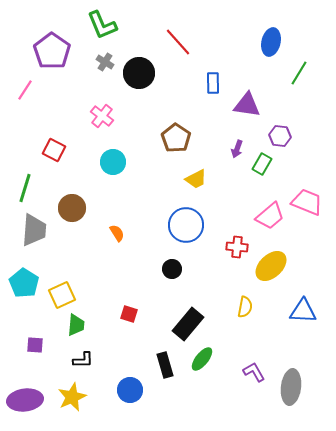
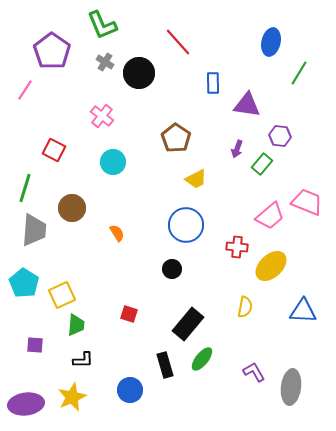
green rectangle at (262, 164): rotated 10 degrees clockwise
purple ellipse at (25, 400): moved 1 px right, 4 px down
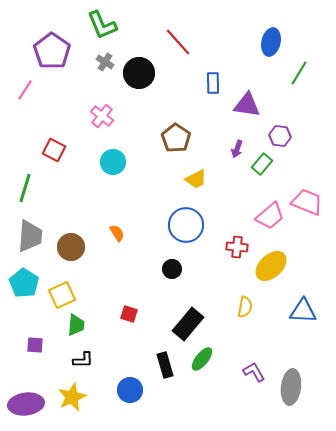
brown circle at (72, 208): moved 1 px left, 39 px down
gray trapezoid at (34, 230): moved 4 px left, 6 px down
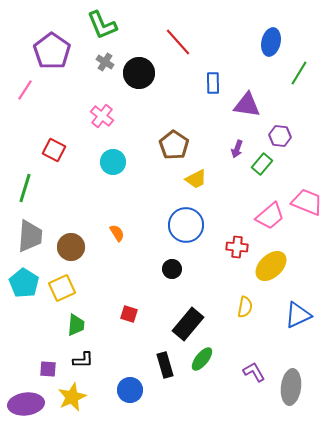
brown pentagon at (176, 138): moved 2 px left, 7 px down
yellow square at (62, 295): moved 7 px up
blue triangle at (303, 311): moved 5 px left, 4 px down; rotated 28 degrees counterclockwise
purple square at (35, 345): moved 13 px right, 24 px down
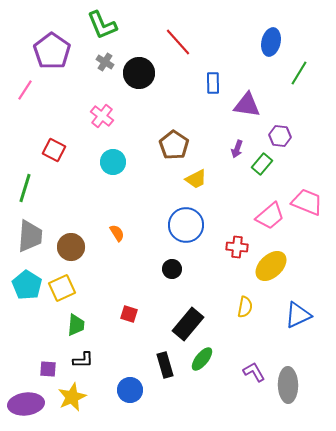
cyan pentagon at (24, 283): moved 3 px right, 2 px down
gray ellipse at (291, 387): moved 3 px left, 2 px up; rotated 8 degrees counterclockwise
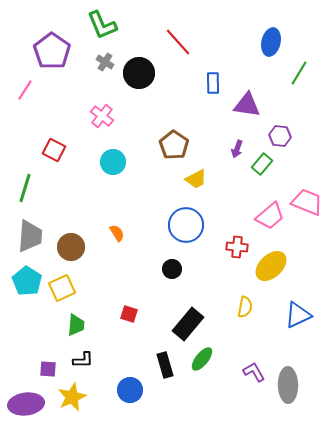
cyan pentagon at (27, 285): moved 4 px up
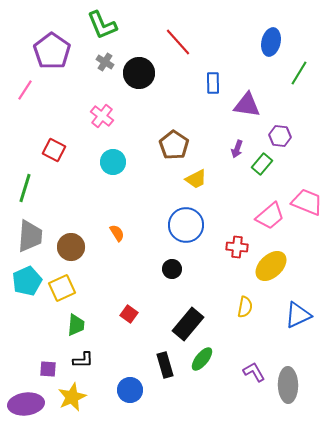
cyan pentagon at (27, 281): rotated 16 degrees clockwise
red square at (129, 314): rotated 18 degrees clockwise
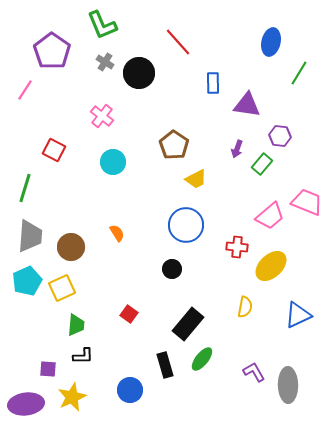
black L-shape at (83, 360): moved 4 px up
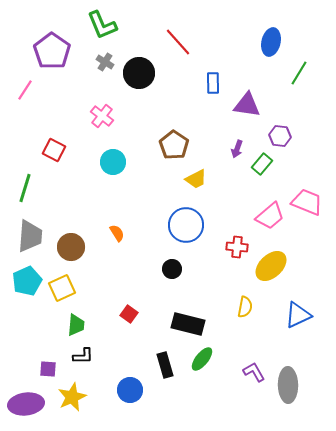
black rectangle at (188, 324): rotated 64 degrees clockwise
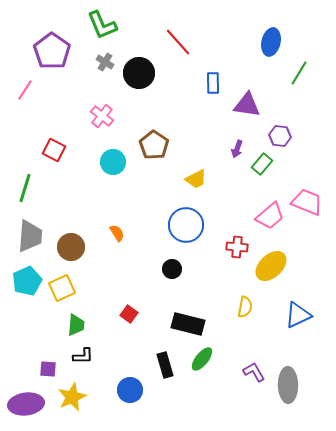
brown pentagon at (174, 145): moved 20 px left
